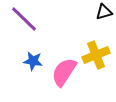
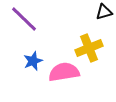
yellow cross: moved 7 px left, 7 px up
blue star: rotated 30 degrees counterclockwise
pink semicircle: rotated 48 degrees clockwise
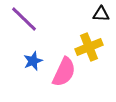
black triangle: moved 3 px left, 2 px down; rotated 18 degrees clockwise
yellow cross: moved 1 px up
pink semicircle: rotated 124 degrees clockwise
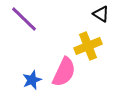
black triangle: rotated 30 degrees clockwise
yellow cross: moved 1 px left, 1 px up
blue star: moved 1 px left, 19 px down
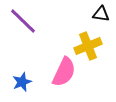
black triangle: rotated 24 degrees counterclockwise
purple line: moved 1 px left, 2 px down
blue star: moved 10 px left, 2 px down
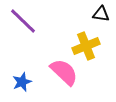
yellow cross: moved 2 px left
pink semicircle: rotated 72 degrees counterclockwise
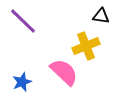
black triangle: moved 2 px down
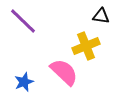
blue star: moved 2 px right
